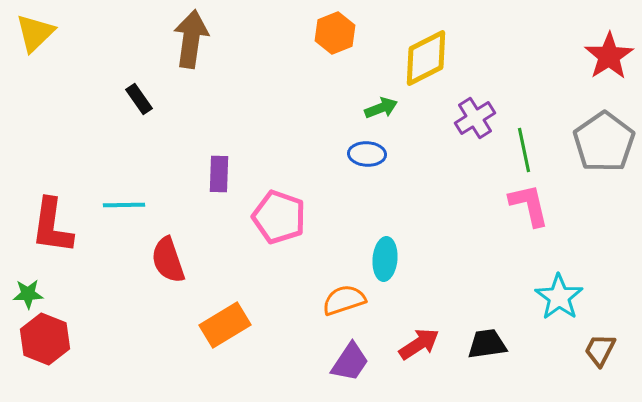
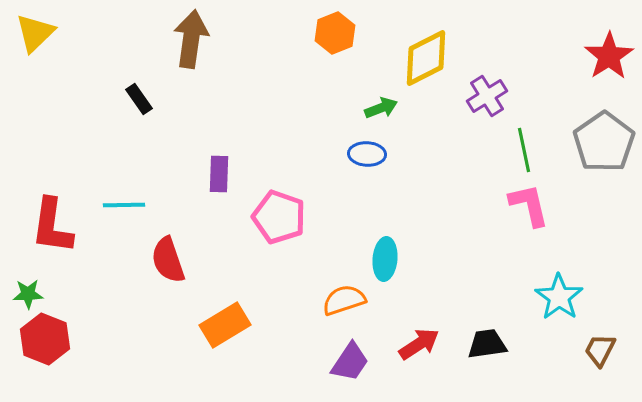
purple cross: moved 12 px right, 22 px up
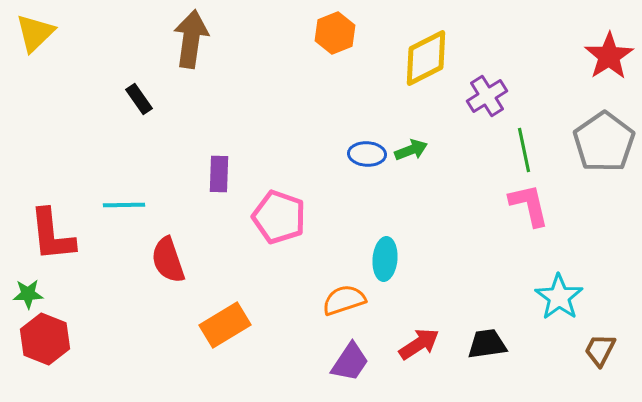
green arrow: moved 30 px right, 42 px down
red L-shape: moved 9 px down; rotated 14 degrees counterclockwise
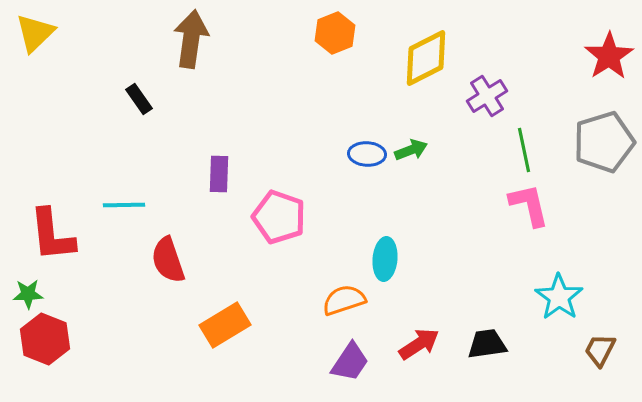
gray pentagon: rotated 18 degrees clockwise
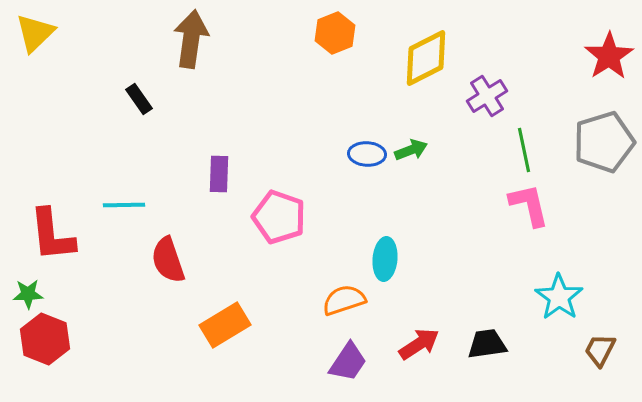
purple trapezoid: moved 2 px left
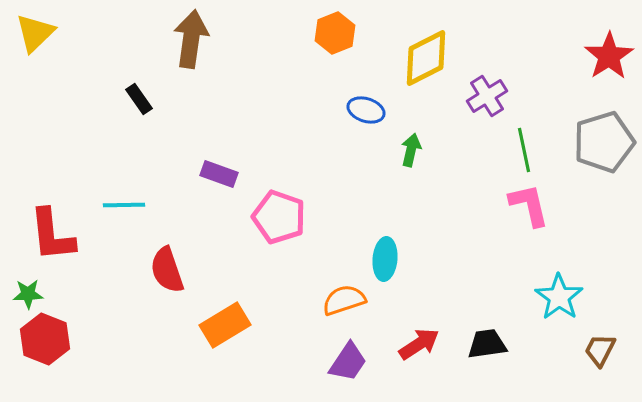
green arrow: rotated 56 degrees counterclockwise
blue ellipse: moved 1 px left, 44 px up; rotated 15 degrees clockwise
purple rectangle: rotated 72 degrees counterclockwise
red semicircle: moved 1 px left, 10 px down
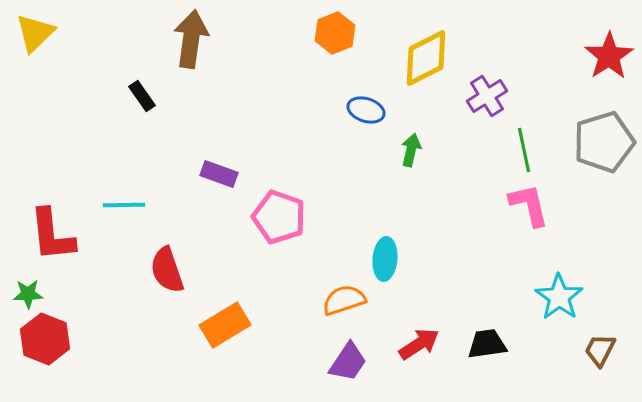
black rectangle: moved 3 px right, 3 px up
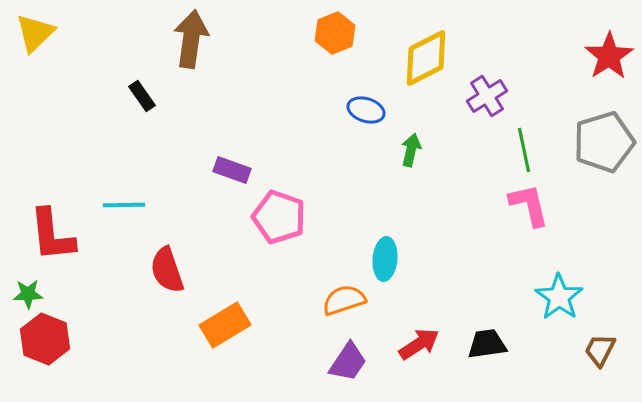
purple rectangle: moved 13 px right, 4 px up
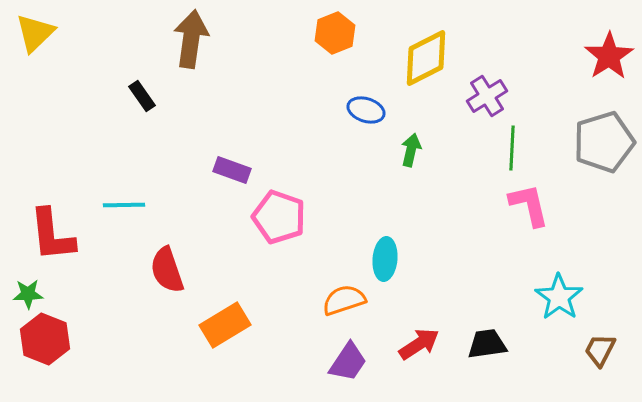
green line: moved 12 px left, 2 px up; rotated 15 degrees clockwise
